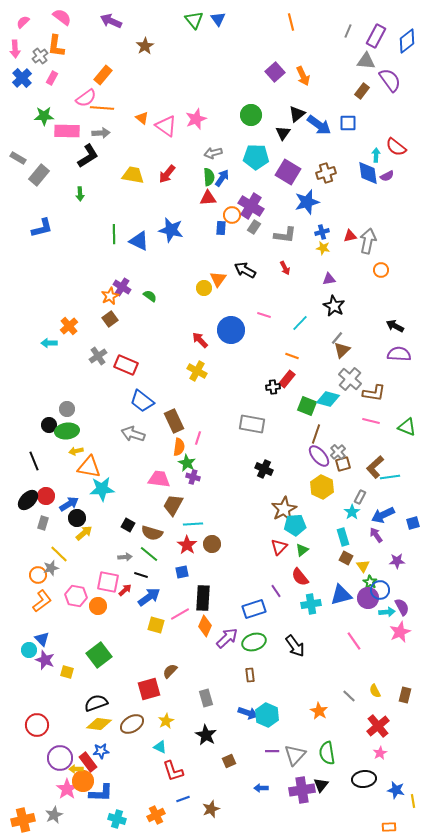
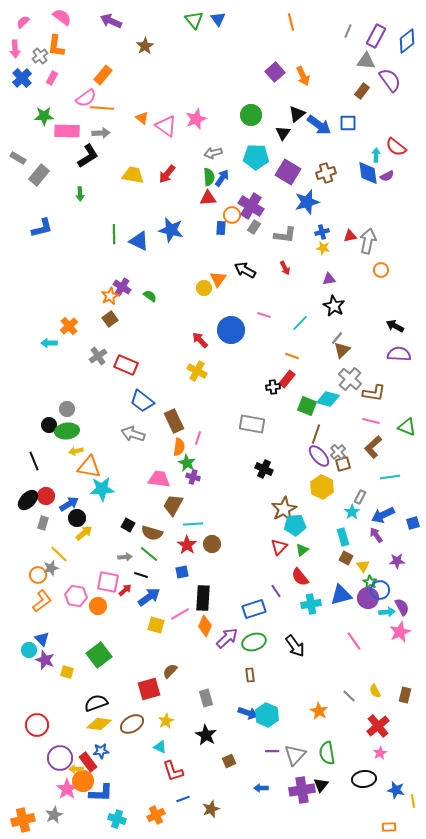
brown L-shape at (375, 467): moved 2 px left, 20 px up
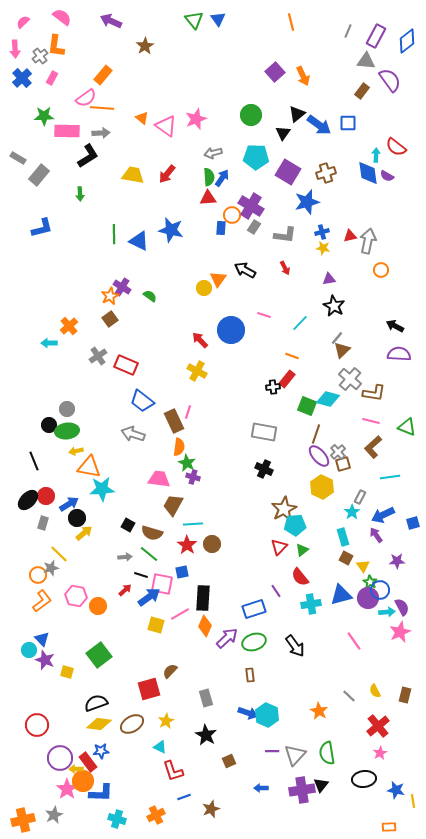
purple semicircle at (387, 176): rotated 56 degrees clockwise
gray rectangle at (252, 424): moved 12 px right, 8 px down
pink line at (198, 438): moved 10 px left, 26 px up
pink square at (108, 582): moved 54 px right, 2 px down
blue line at (183, 799): moved 1 px right, 2 px up
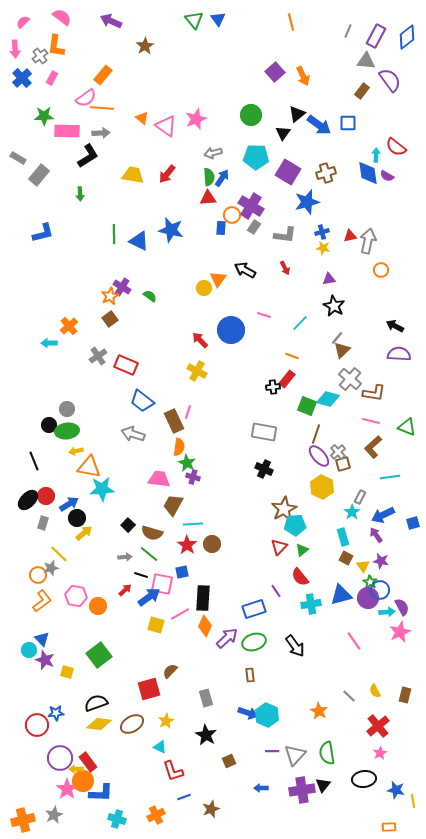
blue diamond at (407, 41): moved 4 px up
blue L-shape at (42, 228): moved 1 px right, 5 px down
black square at (128, 525): rotated 16 degrees clockwise
purple star at (397, 561): moved 16 px left; rotated 14 degrees clockwise
blue star at (101, 751): moved 45 px left, 38 px up
black triangle at (321, 785): moved 2 px right
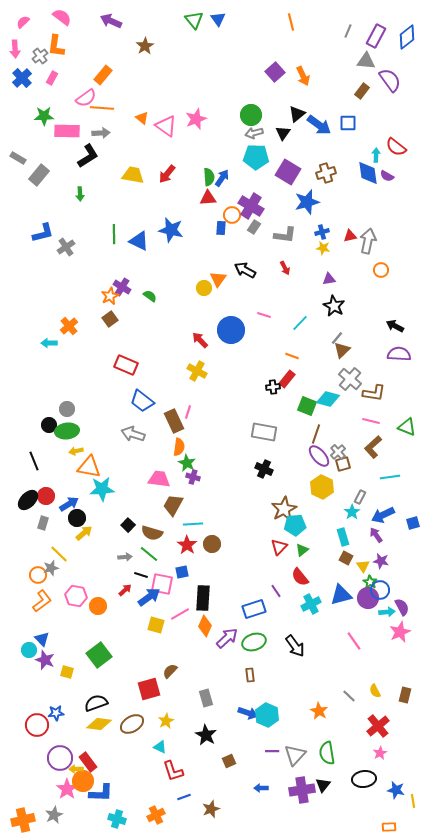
gray arrow at (213, 153): moved 41 px right, 20 px up
gray cross at (98, 356): moved 32 px left, 109 px up
cyan cross at (311, 604): rotated 18 degrees counterclockwise
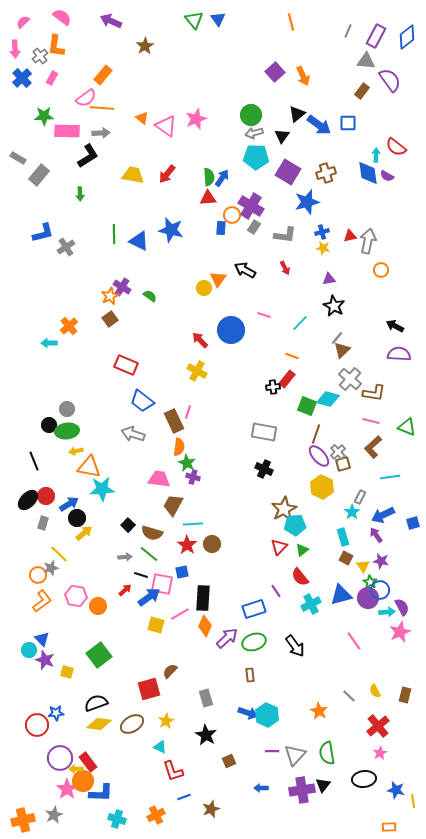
black triangle at (283, 133): moved 1 px left, 3 px down
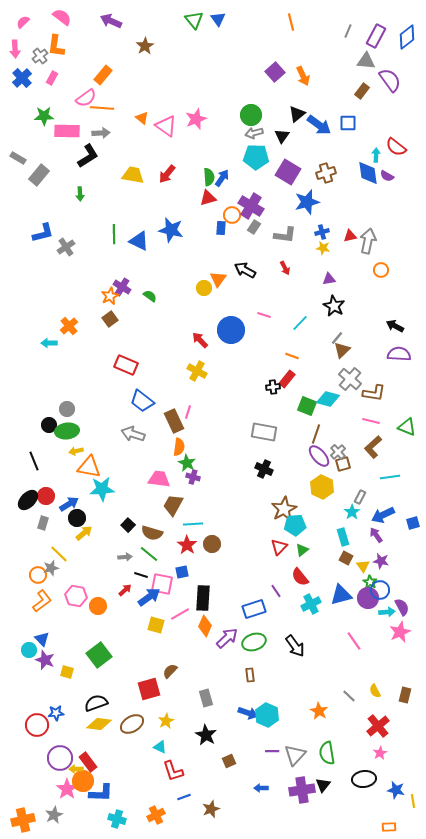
red triangle at (208, 198): rotated 12 degrees counterclockwise
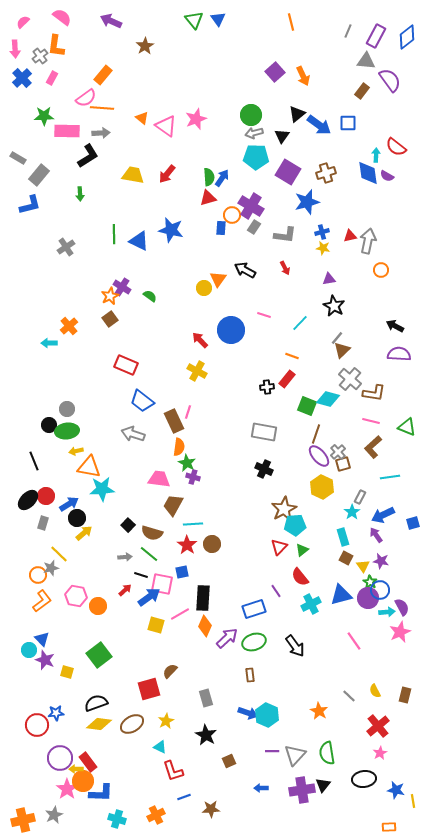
blue L-shape at (43, 233): moved 13 px left, 28 px up
black cross at (273, 387): moved 6 px left
brown star at (211, 809): rotated 18 degrees clockwise
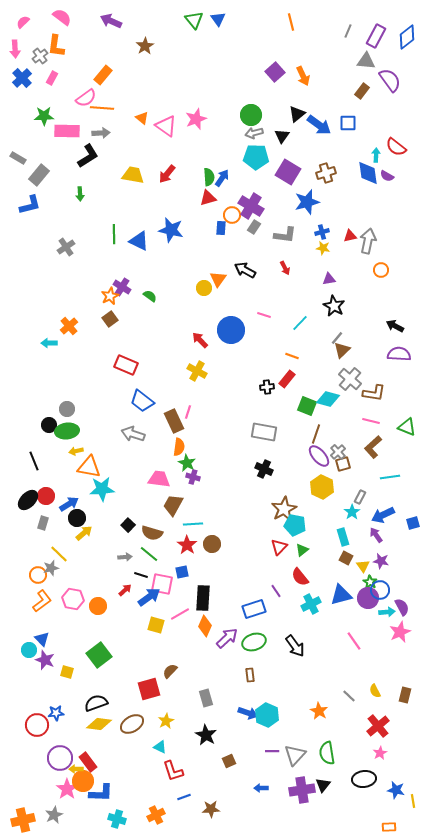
cyan pentagon at (295, 525): rotated 15 degrees clockwise
pink hexagon at (76, 596): moved 3 px left, 3 px down
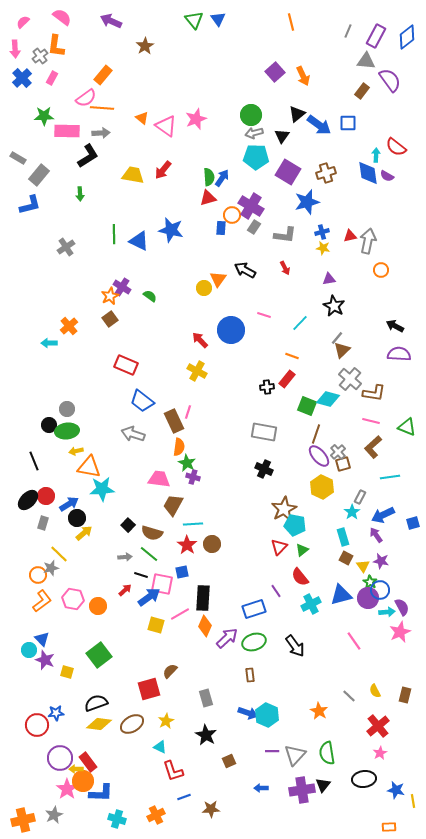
red arrow at (167, 174): moved 4 px left, 4 px up
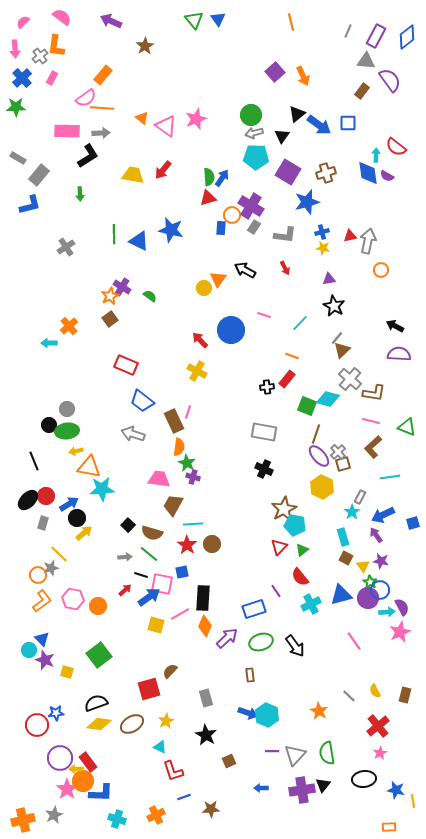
green star at (44, 116): moved 28 px left, 9 px up
green ellipse at (254, 642): moved 7 px right
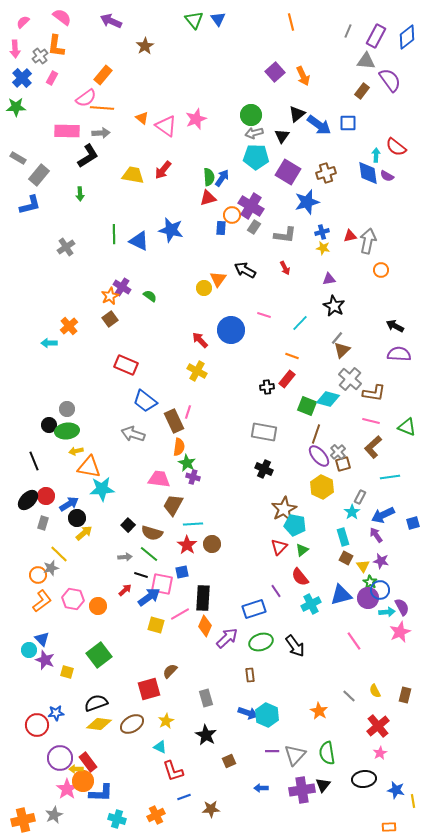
blue trapezoid at (142, 401): moved 3 px right
